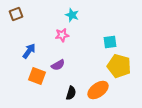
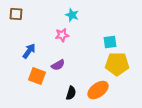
brown square: rotated 24 degrees clockwise
yellow pentagon: moved 2 px left, 2 px up; rotated 15 degrees counterclockwise
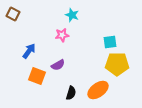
brown square: moved 3 px left; rotated 24 degrees clockwise
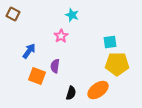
pink star: moved 1 px left, 1 px down; rotated 24 degrees counterclockwise
purple semicircle: moved 3 px left, 1 px down; rotated 128 degrees clockwise
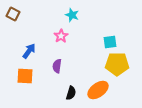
purple semicircle: moved 2 px right
orange square: moved 12 px left; rotated 18 degrees counterclockwise
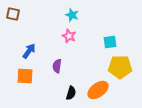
brown square: rotated 16 degrees counterclockwise
pink star: moved 8 px right; rotated 16 degrees counterclockwise
yellow pentagon: moved 3 px right, 3 px down
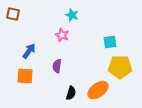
pink star: moved 7 px left, 1 px up
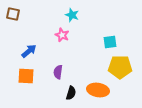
blue arrow: rotated 14 degrees clockwise
purple semicircle: moved 1 px right, 6 px down
orange square: moved 1 px right
orange ellipse: rotated 45 degrees clockwise
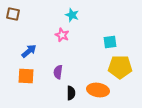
black semicircle: rotated 16 degrees counterclockwise
